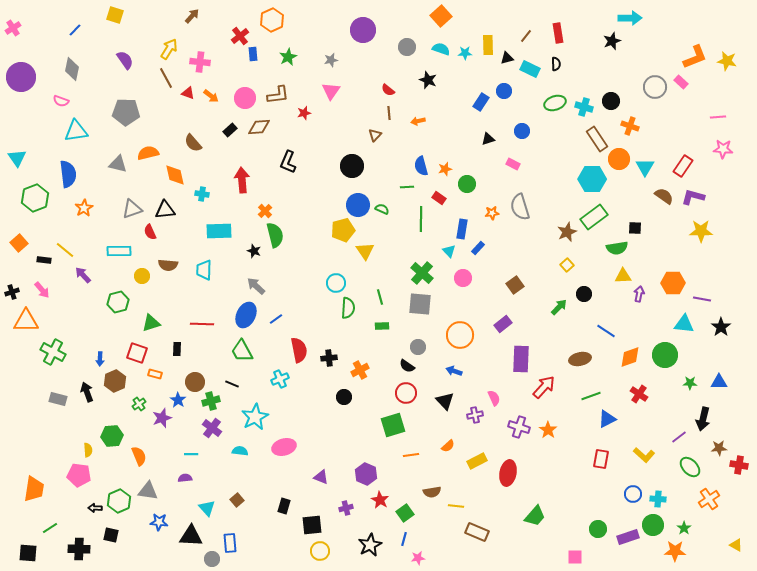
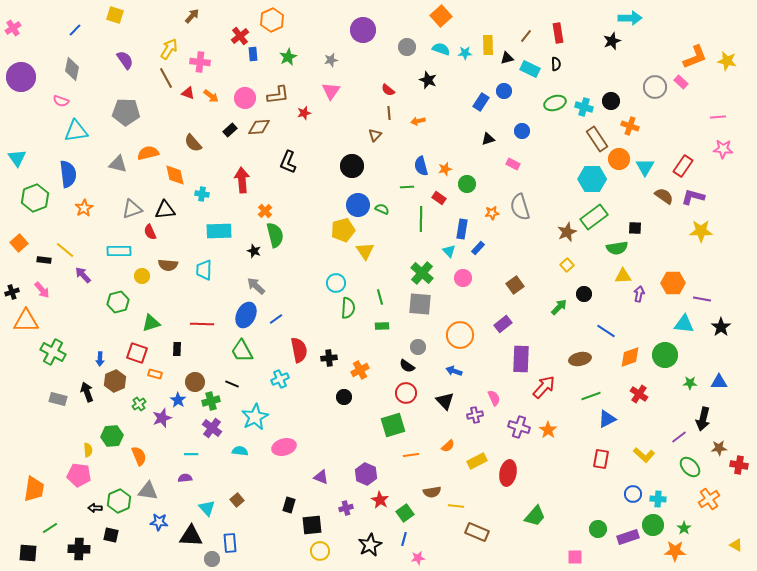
black rectangle at (284, 506): moved 5 px right, 1 px up
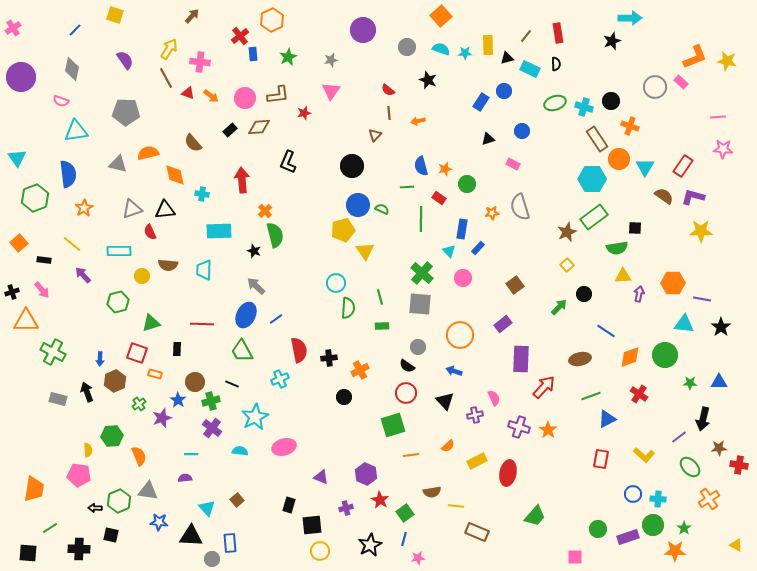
yellow line at (65, 250): moved 7 px right, 6 px up
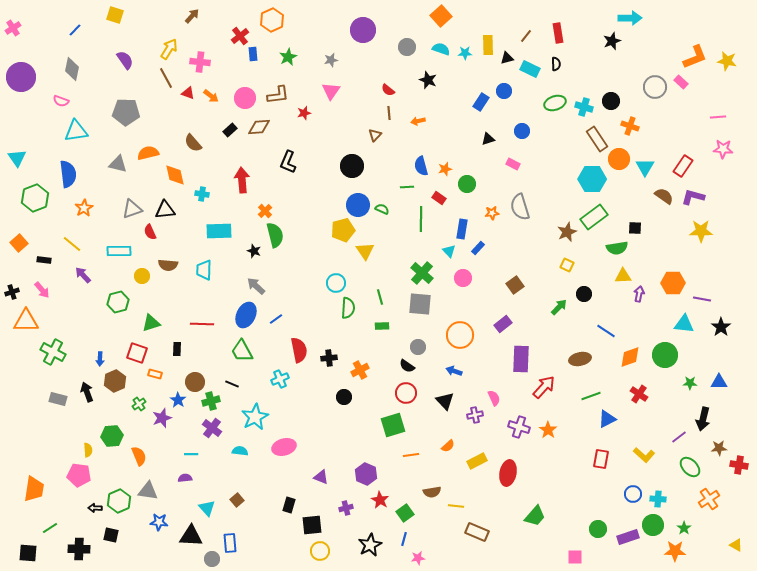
yellow square at (567, 265): rotated 24 degrees counterclockwise
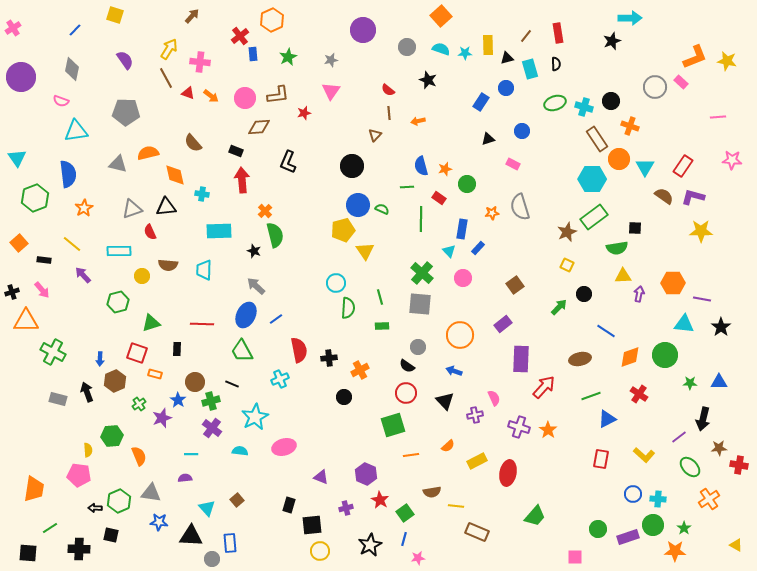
cyan rectangle at (530, 69): rotated 48 degrees clockwise
blue circle at (504, 91): moved 2 px right, 3 px up
black rectangle at (230, 130): moved 6 px right, 21 px down; rotated 64 degrees clockwise
pink star at (723, 149): moved 9 px right, 11 px down
black triangle at (165, 210): moved 1 px right, 3 px up
gray triangle at (148, 491): moved 3 px right, 2 px down
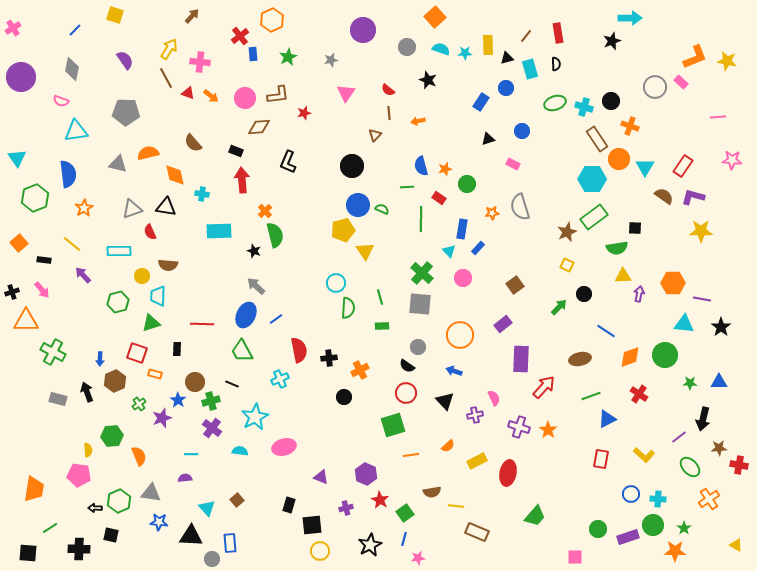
orange square at (441, 16): moved 6 px left, 1 px down
pink triangle at (331, 91): moved 15 px right, 2 px down
black triangle at (166, 207): rotated 15 degrees clockwise
cyan trapezoid at (204, 270): moved 46 px left, 26 px down
blue circle at (633, 494): moved 2 px left
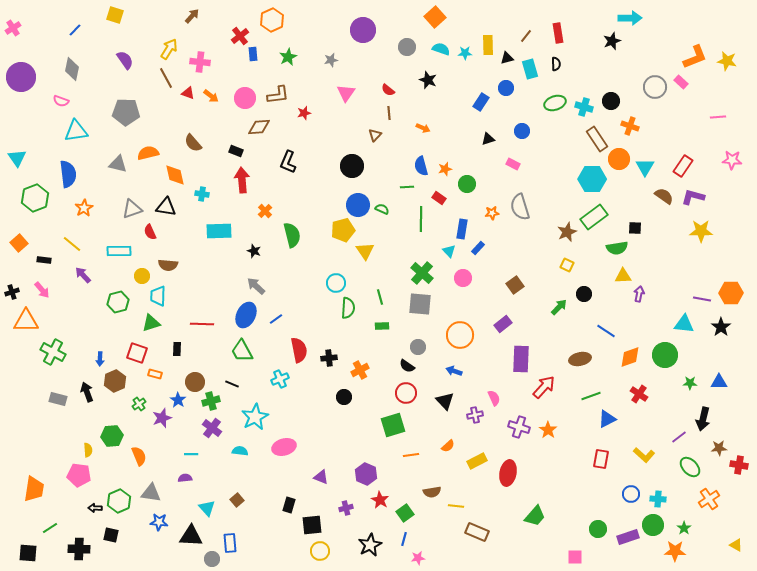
orange arrow at (418, 121): moved 5 px right, 7 px down; rotated 144 degrees counterclockwise
green semicircle at (275, 235): moved 17 px right
orange hexagon at (673, 283): moved 58 px right, 10 px down
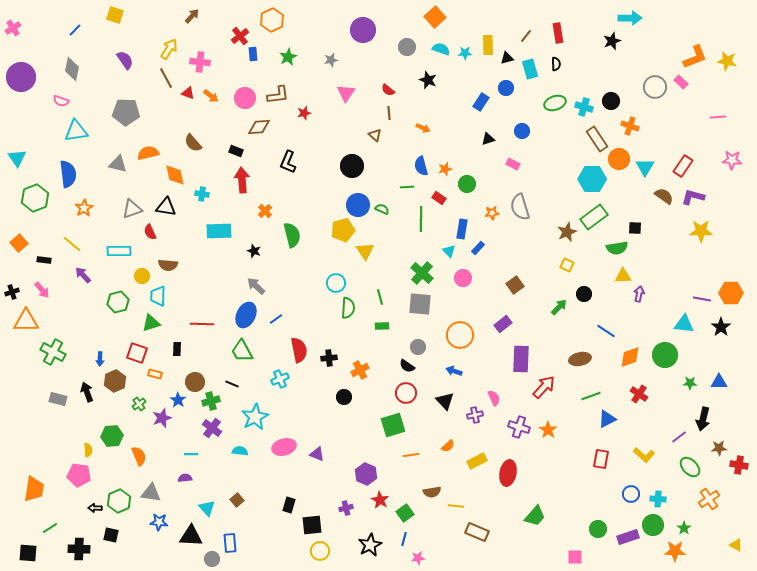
brown triangle at (375, 135): rotated 32 degrees counterclockwise
purple triangle at (321, 477): moved 4 px left, 23 px up
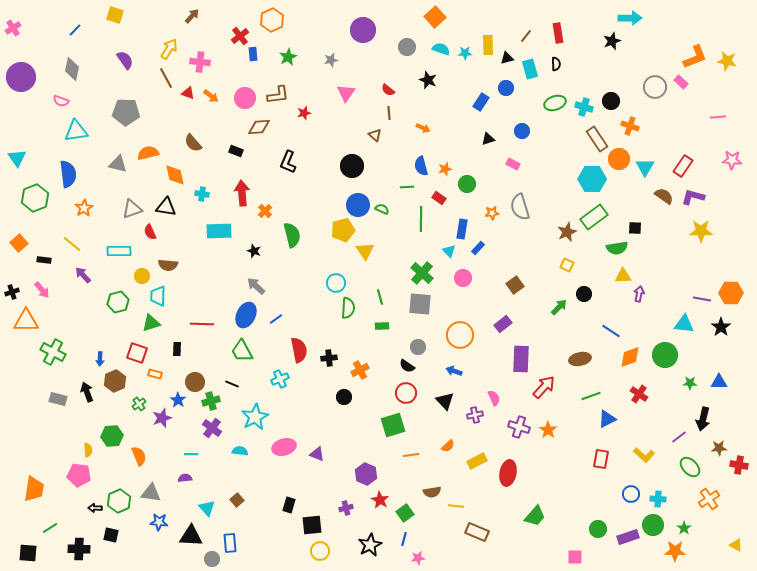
red arrow at (242, 180): moved 13 px down
blue line at (606, 331): moved 5 px right
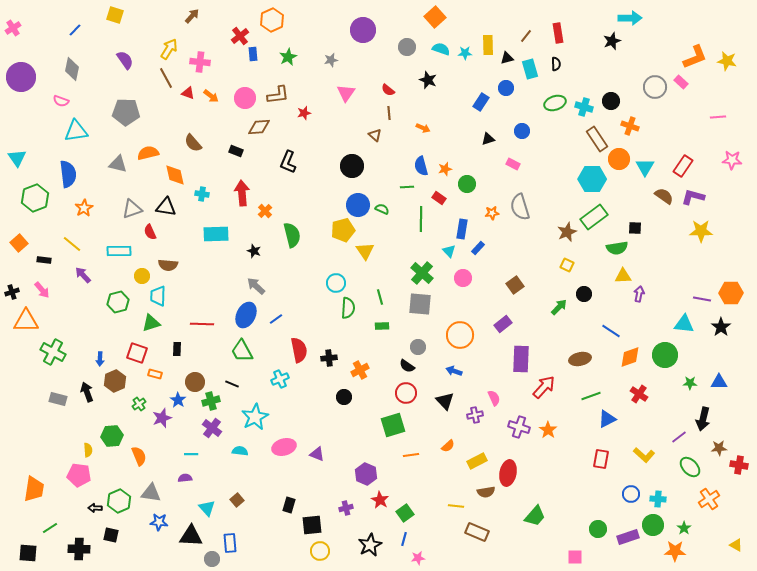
cyan rectangle at (219, 231): moved 3 px left, 3 px down
brown semicircle at (432, 492): moved 54 px right
